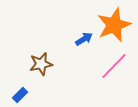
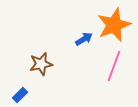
pink line: rotated 24 degrees counterclockwise
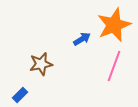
blue arrow: moved 2 px left
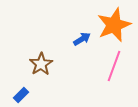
brown star: rotated 20 degrees counterclockwise
blue rectangle: moved 1 px right
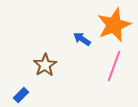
blue arrow: rotated 114 degrees counterclockwise
brown star: moved 4 px right, 1 px down
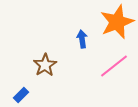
orange star: moved 3 px right, 3 px up
blue arrow: rotated 48 degrees clockwise
pink line: rotated 32 degrees clockwise
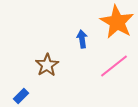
orange star: rotated 20 degrees counterclockwise
brown star: moved 2 px right
blue rectangle: moved 1 px down
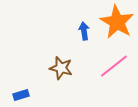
blue arrow: moved 2 px right, 8 px up
brown star: moved 14 px right, 3 px down; rotated 25 degrees counterclockwise
blue rectangle: moved 1 px up; rotated 28 degrees clockwise
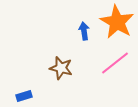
pink line: moved 1 px right, 3 px up
blue rectangle: moved 3 px right, 1 px down
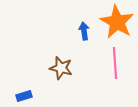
pink line: rotated 56 degrees counterclockwise
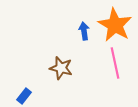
orange star: moved 2 px left, 3 px down
pink line: rotated 8 degrees counterclockwise
blue rectangle: rotated 35 degrees counterclockwise
